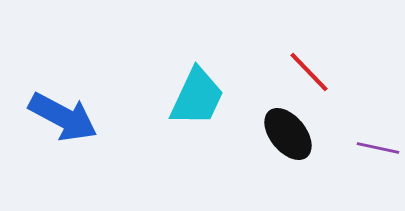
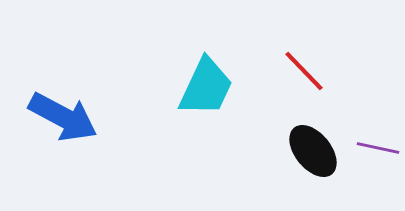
red line: moved 5 px left, 1 px up
cyan trapezoid: moved 9 px right, 10 px up
black ellipse: moved 25 px right, 17 px down
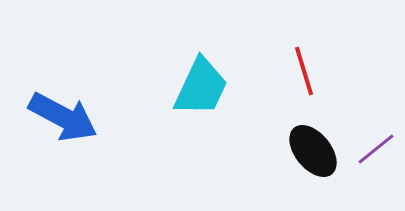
red line: rotated 27 degrees clockwise
cyan trapezoid: moved 5 px left
purple line: moved 2 px left, 1 px down; rotated 51 degrees counterclockwise
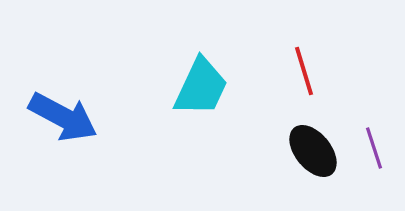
purple line: moved 2 px left, 1 px up; rotated 69 degrees counterclockwise
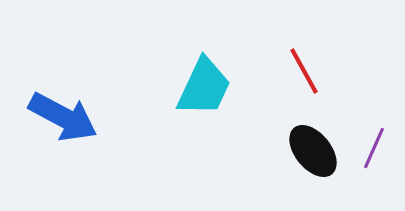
red line: rotated 12 degrees counterclockwise
cyan trapezoid: moved 3 px right
purple line: rotated 42 degrees clockwise
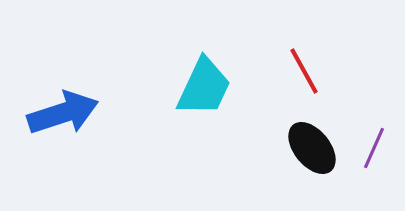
blue arrow: moved 4 px up; rotated 46 degrees counterclockwise
black ellipse: moved 1 px left, 3 px up
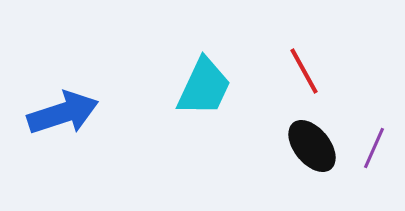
black ellipse: moved 2 px up
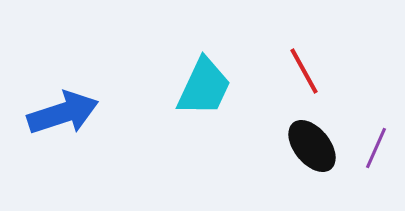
purple line: moved 2 px right
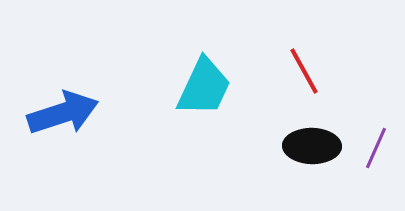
black ellipse: rotated 50 degrees counterclockwise
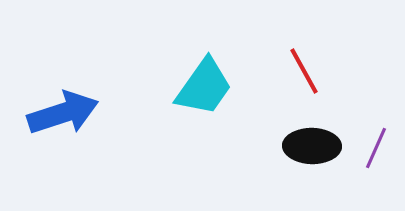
cyan trapezoid: rotated 10 degrees clockwise
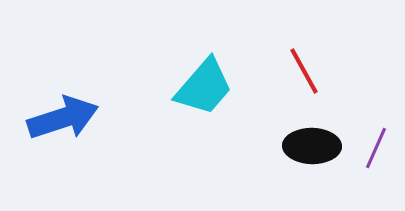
cyan trapezoid: rotated 6 degrees clockwise
blue arrow: moved 5 px down
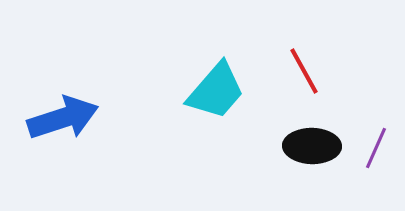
cyan trapezoid: moved 12 px right, 4 px down
